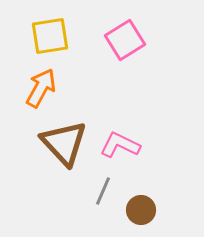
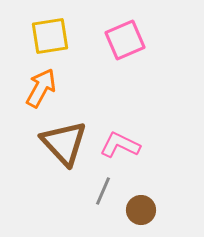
pink square: rotated 9 degrees clockwise
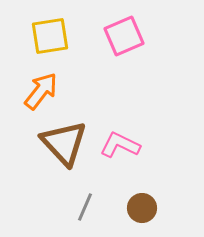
pink square: moved 1 px left, 4 px up
orange arrow: moved 3 px down; rotated 9 degrees clockwise
gray line: moved 18 px left, 16 px down
brown circle: moved 1 px right, 2 px up
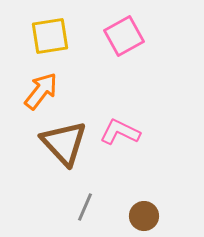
pink square: rotated 6 degrees counterclockwise
pink L-shape: moved 13 px up
brown circle: moved 2 px right, 8 px down
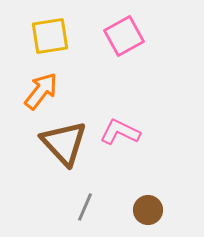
brown circle: moved 4 px right, 6 px up
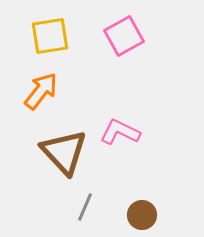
brown triangle: moved 9 px down
brown circle: moved 6 px left, 5 px down
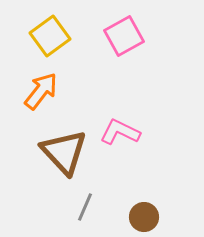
yellow square: rotated 27 degrees counterclockwise
brown circle: moved 2 px right, 2 px down
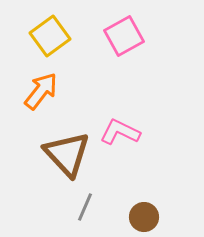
brown triangle: moved 3 px right, 2 px down
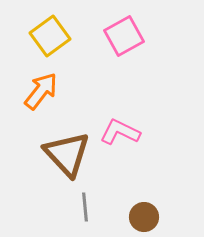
gray line: rotated 28 degrees counterclockwise
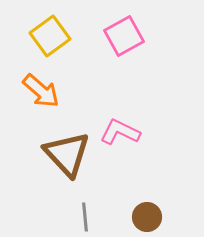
orange arrow: rotated 93 degrees clockwise
gray line: moved 10 px down
brown circle: moved 3 px right
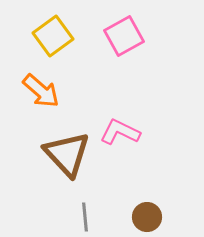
yellow square: moved 3 px right
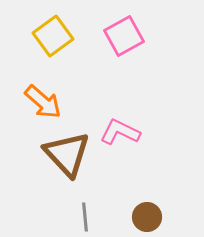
orange arrow: moved 2 px right, 11 px down
